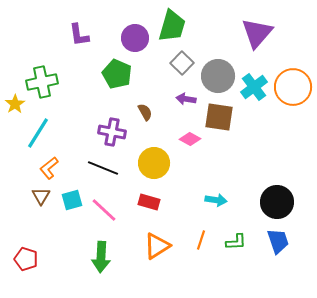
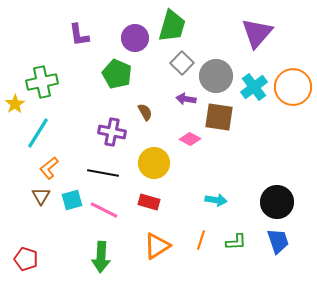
gray circle: moved 2 px left
black line: moved 5 px down; rotated 12 degrees counterclockwise
pink line: rotated 16 degrees counterclockwise
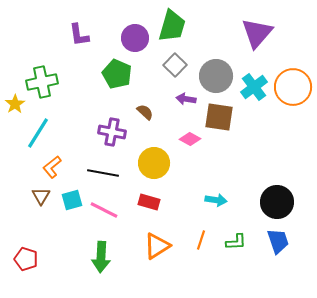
gray square: moved 7 px left, 2 px down
brown semicircle: rotated 18 degrees counterclockwise
orange L-shape: moved 3 px right, 1 px up
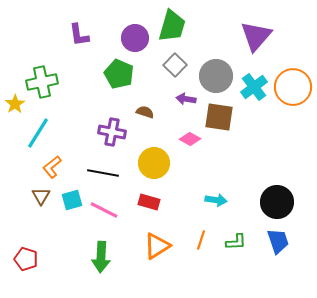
purple triangle: moved 1 px left, 3 px down
green pentagon: moved 2 px right
brown semicircle: rotated 24 degrees counterclockwise
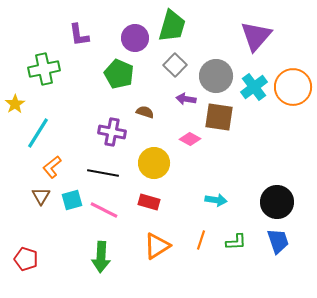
green cross: moved 2 px right, 13 px up
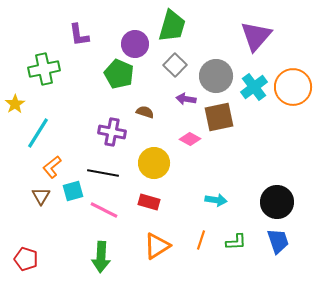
purple circle: moved 6 px down
brown square: rotated 20 degrees counterclockwise
cyan square: moved 1 px right, 9 px up
